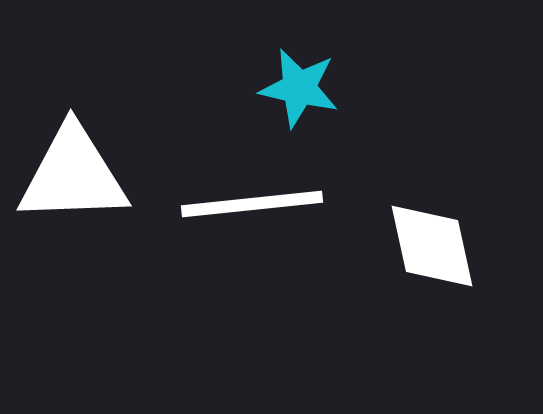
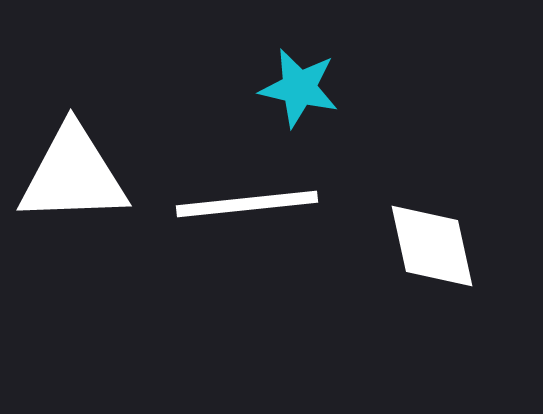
white line: moved 5 px left
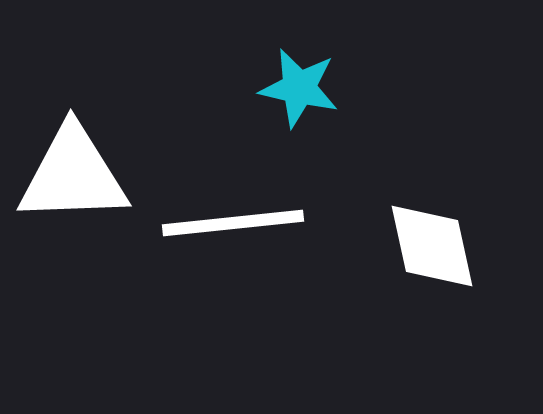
white line: moved 14 px left, 19 px down
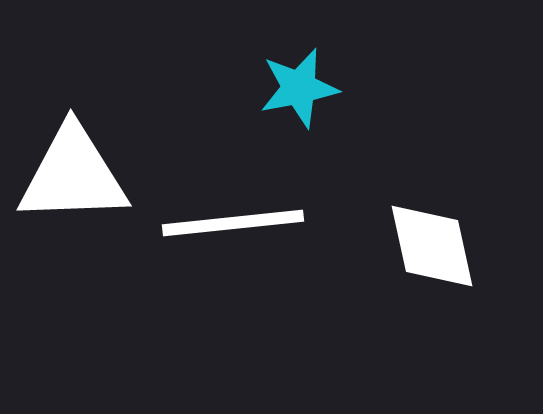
cyan star: rotated 24 degrees counterclockwise
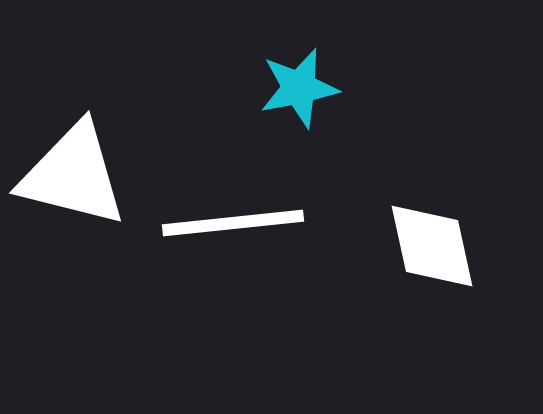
white triangle: rotated 16 degrees clockwise
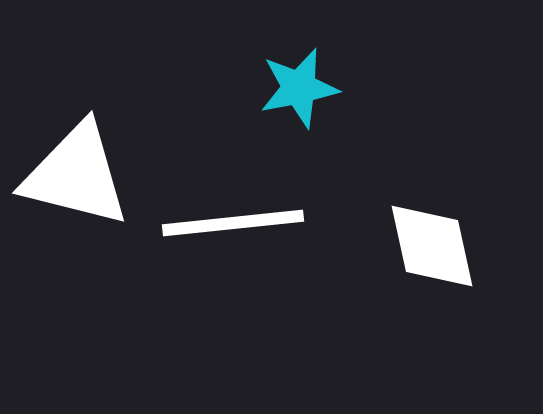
white triangle: moved 3 px right
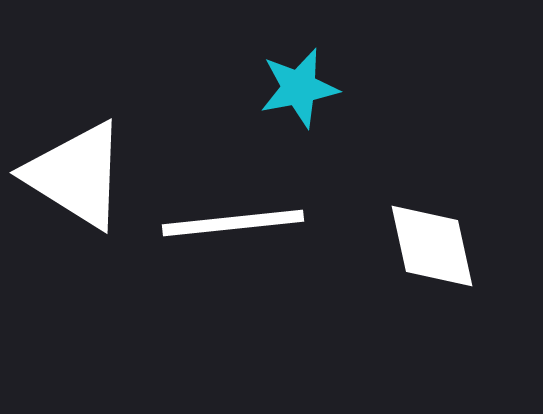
white triangle: rotated 18 degrees clockwise
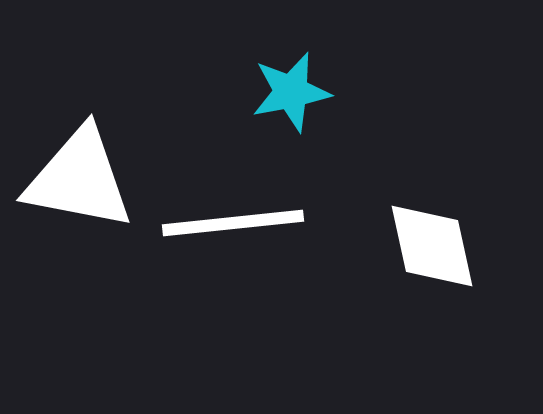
cyan star: moved 8 px left, 4 px down
white triangle: moved 3 px right, 4 px down; rotated 21 degrees counterclockwise
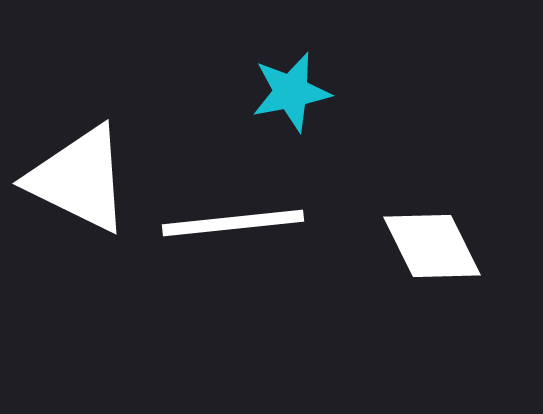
white triangle: rotated 15 degrees clockwise
white diamond: rotated 14 degrees counterclockwise
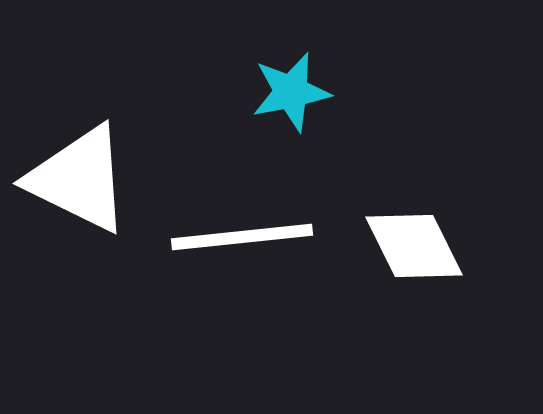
white line: moved 9 px right, 14 px down
white diamond: moved 18 px left
